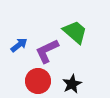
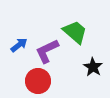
black star: moved 21 px right, 17 px up; rotated 12 degrees counterclockwise
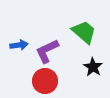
green trapezoid: moved 9 px right
blue arrow: rotated 30 degrees clockwise
red circle: moved 7 px right
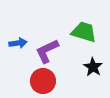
green trapezoid: rotated 24 degrees counterclockwise
blue arrow: moved 1 px left, 2 px up
red circle: moved 2 px left
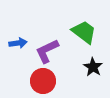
green trapezoid: rotated 20 degrees clockwise
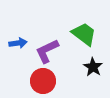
green trapezoid: moved 2 px down
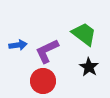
blue arrow: moved 2 px down
black star: moved 4 px left
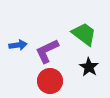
red circle: moved 7 px right
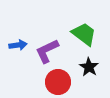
red circle: moved 8 px right, 1 px down
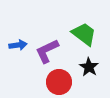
red circle: moved 1 px right
